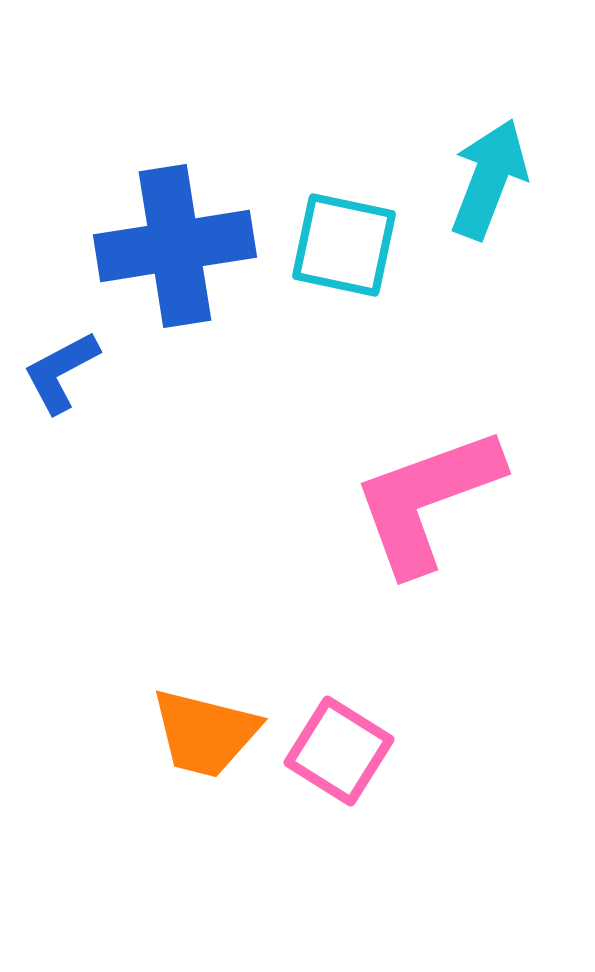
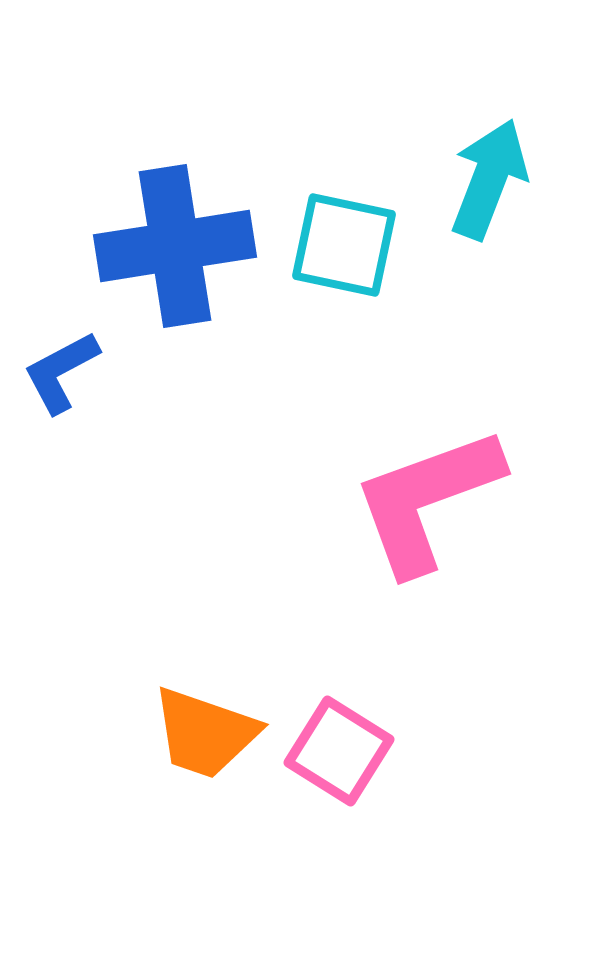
orange trapezoid: rotated 5 degrees clockwise
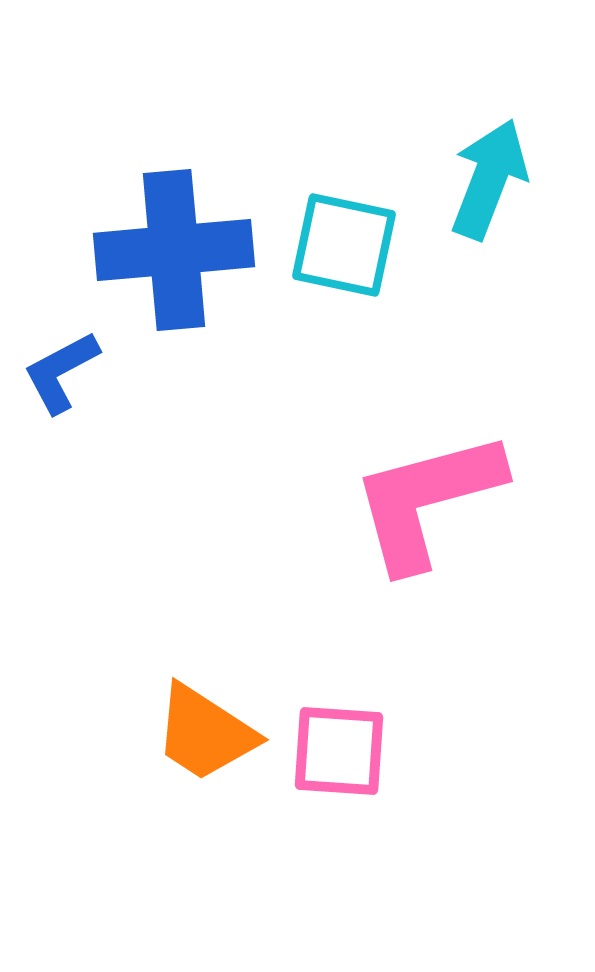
blue cross: moved 1 px left, 4 px down; rotated 4 degrees clockwise
pink L-shape: rotated 5 degrees clockwise
orange trapezoid: rotated 14 degrees clockwise
pink square: rotated 28 degrees counterclockwise
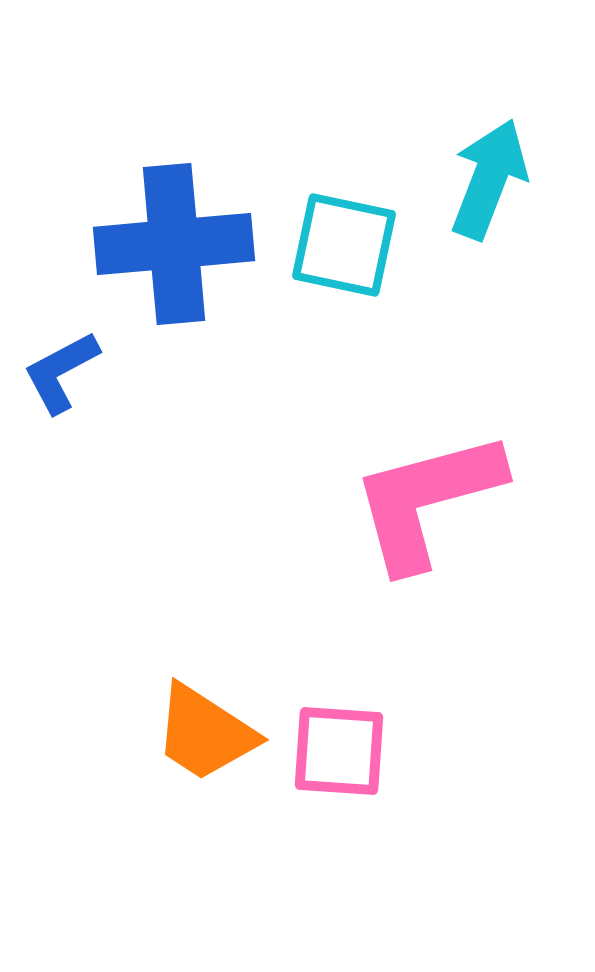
blue cross: moved 6 px up
